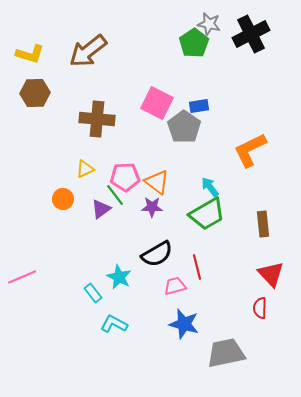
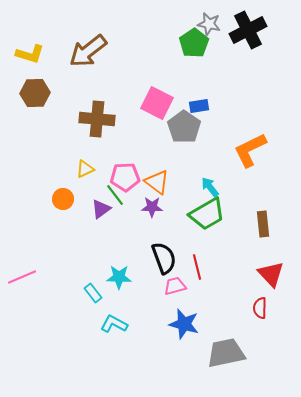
black cross: moved 3 px left, 4 px up
black semicircle: moved 7 px right, 4 px down; rotated 80 degrees counterclockwise
cyan star: rotated 25 degrees counterclockwise
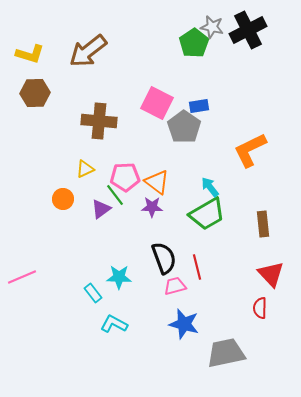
gray star: moved 3 px right, 3 px down
brown cross: moved 2 px right, 2 px down
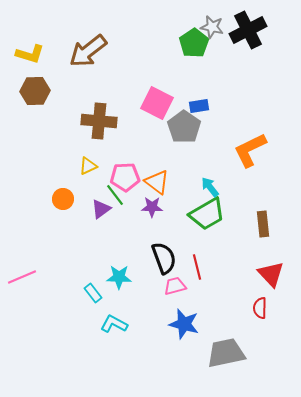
brown hexagon: moved 2 px up
yellow triangle: moved 3 px right, 3 px up
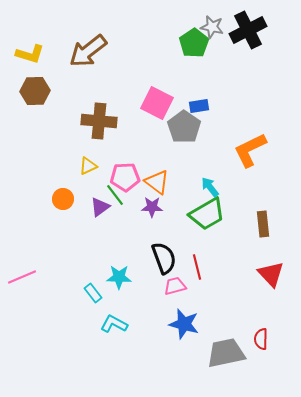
purple triangle: moved 1 px left, 2 px up
red semicircle: moved 1 px right, 31 px down
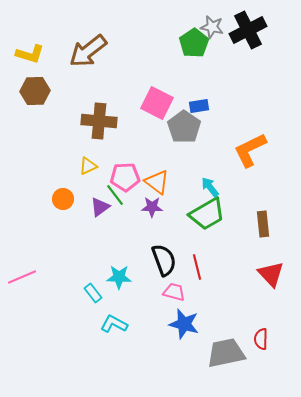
black semicircle: moved 2 px down
pink trapezoid: moved 1 px left, 6 px down; rotated 30 degrees clockwise
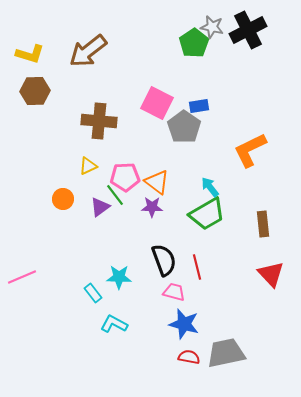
red semicircle: moved 72 px left, 18 px down; rotated 100 degrees clockwise
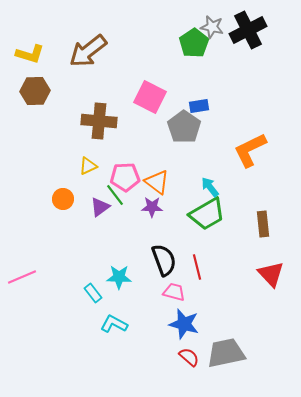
pink square: moved 7 px left, 6 px up
red semicircle: rotated 30 degrees clockwise
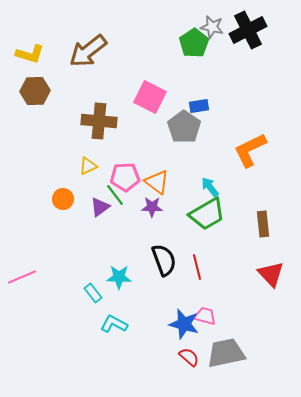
pink trapezoid: moved 31 px right, 24 px down
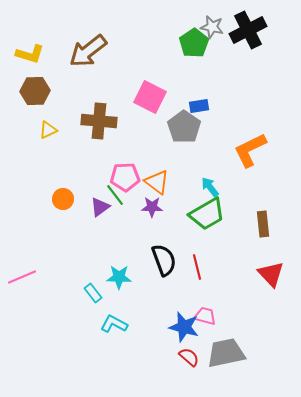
yellow triangle: moved 40 px left, 36 px up
blue star: moved 3 px down
